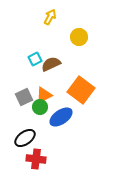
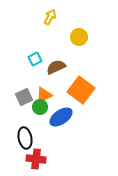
brown semicircle: moved 5 px right, 3 px down
black ellipse: rotated 65 degrees counterclockwise
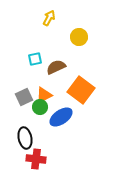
yellow arrow: moved 1 px left, 1 px down
cyan square: rotated 16 degrees clockwise
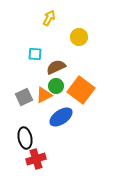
cyan square: moved 5 px up; rotated 16 degrees clockwise
green circle: moved 16 px right, 21 px up
red cross: rotated 24 degrees counterclockwise
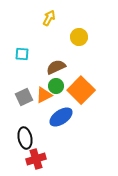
cyan square: moved 13 px left
orange square: rotated 8 degrees clockwise
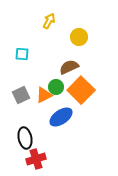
yellow arrow: moved 3 px down
brown semicircle: moved 13 px right
green circle: moved 1 px down
gray square: moved 3 px left, 2 px up
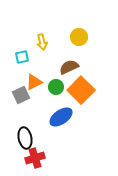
yellow arrow: moved 7 px left, 21 px down; rotated 140 degrees clockwise
cyan square: moved 3 px down; rotated 16 degrees counterclockwise
orange triangle: moved 10 px left, 13 px up
red cross: moved 1 px left, 1 px up
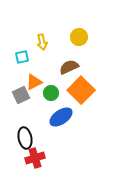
green circle: moved 5 px left, 6 px down
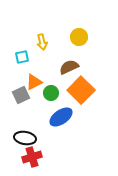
black ellipse: rotated 70 degrees counterclockwise
red cross: moved 3 px left, 1 px up
